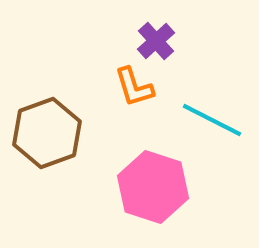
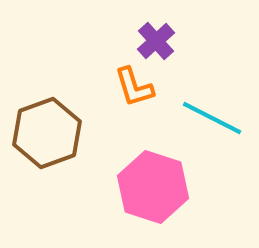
cyan line: moved 2 px up
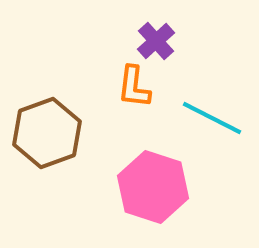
orange L-shape: rotated 24 degrees clockwise
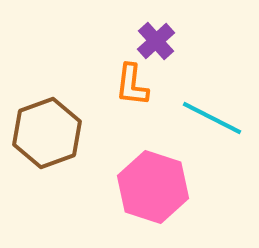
orange L-shape: moved 2 px left, 2 px up
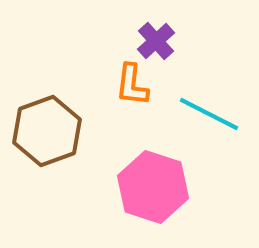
cyan line: moved 3 px left, 4 px up
brown hexagon: moved 2 px up
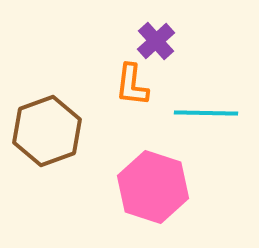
cyan line: moved 3 px left, 1 px up; rotated 26 degrees counterclockwise
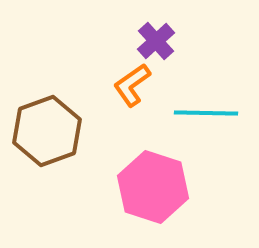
orange L-shape: rotated 48 degrees clockwise
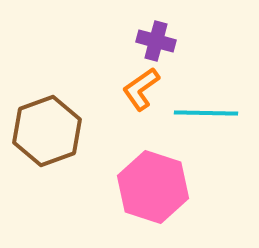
purple cross: rotated 33 degrees counterclockwise
orange L-shape: moved 9 px right, 4 px down
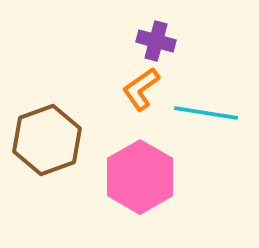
cyan line: rotated 8 degrees clockwise
brown hexagon: moved 9 px down
pink hexagon: moved 13 px left, 10 px up; rotated 12 degrees clockwise
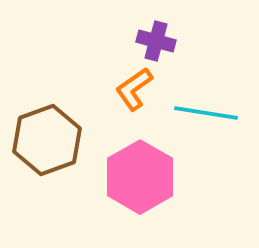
orange L-shape: moved 7 px left
